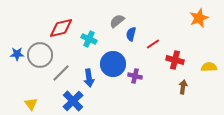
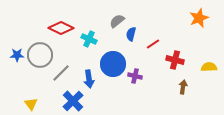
red diamond: rotated 40 degrees clockwise
blue star: moved 1 px down
blue arrow: moved 1 px down
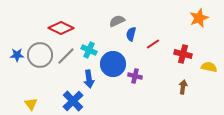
gray semicircle: rotated 14 degrees clockwise
cyan cross: moved 11 px down
red cross: moved 8 px right, 6 px up
yellow semicircle: rotated 14 degrees clockwise
gray line: moved 5 px right, 17 px up
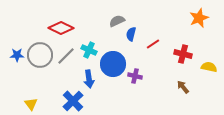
brown arrow: rotated 48 degrees counterclockwise
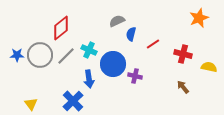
red diamond: rotated 65 degrees counterclockwise
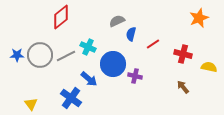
red diamond: moved 11 px up
cyan cross: moved 1 px left, 3 px up
gray line: rotated 18 degrees clockwise
blue arrow: rotated 42 degrees counterclockwise
blue cross: moved 2 px left, 3 px up; rotated 10 degrees counterclockwise
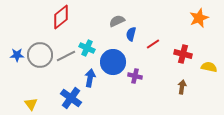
cyan cross: moved 1 px left, 1 px down
blue circle: moved 2 px up
blue arrow: moved 1 px right, 1 px up; rotated 120 degrees counterclockwise
brown arrow: moved 1 px left; rotated 48 degrees clockwise
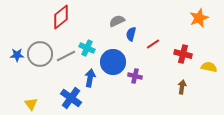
gray circle: moved 1 px up
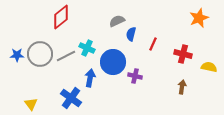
red line: rotated 32 degrees counterclockwise
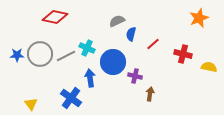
red diamond: moved 6 px left; rotated 50 degrees clockwise
red line: rotated 24 degrees clockwise
blue arrow: rotated 18 degrees counterclockwise
brown arrow: moved 32 px left, 7 px down
